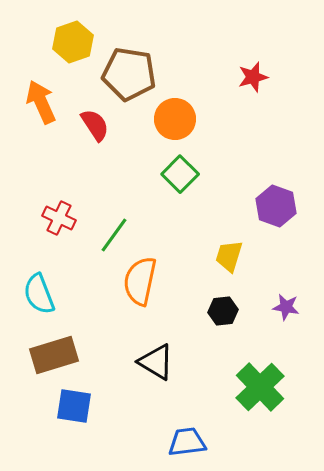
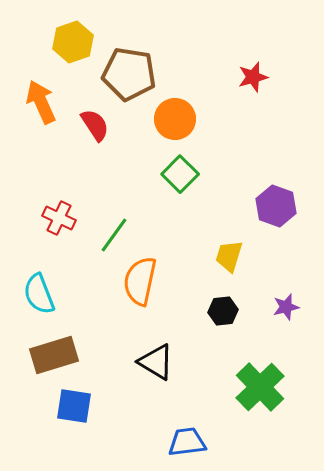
purple star: rotated 24 degrees counterclockwise
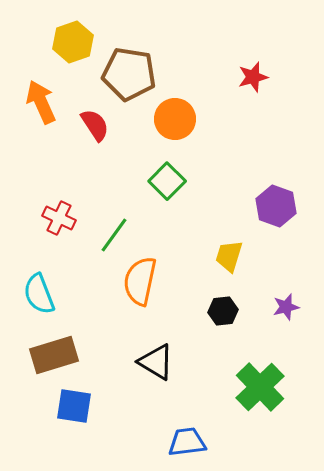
green square: moved 13 px left, 7 px down
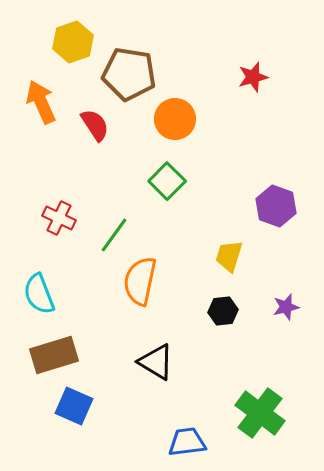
green cross: moved 26 px down; rotated 9 degrees counterclockwise
blue square: rotated 15 degrees clockwise
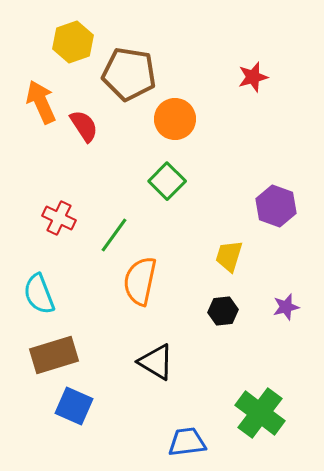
red semicircle: moved 11 px left, 1 px down
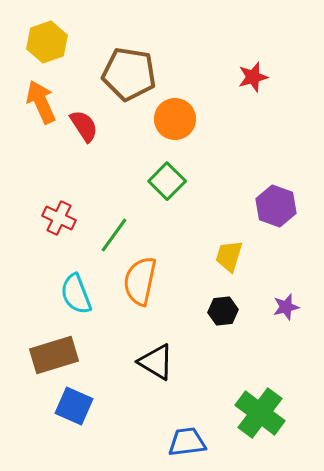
yellow hexagon: moved 26 px left
cyan semicircle: moved 37 px right
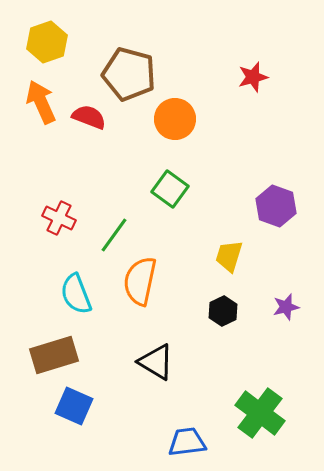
brown pentagon: rotated 6 degrees clockwise
red semicircle: moved 5 px right, 9 px up; rotated 36 degrees counterclockwise
green square: moved 3 px right, 8 px down; rotated 9 degrees counterclockwise
black hexagon: rotated 20 degrees counterclockwise
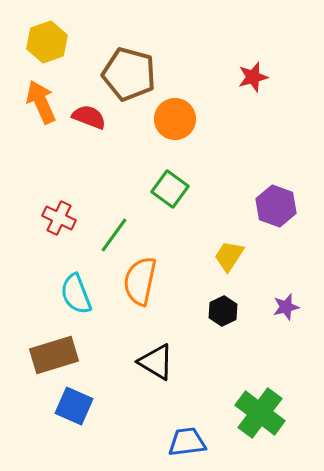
yellow trapezoid: rotated 16 degrees clockwise
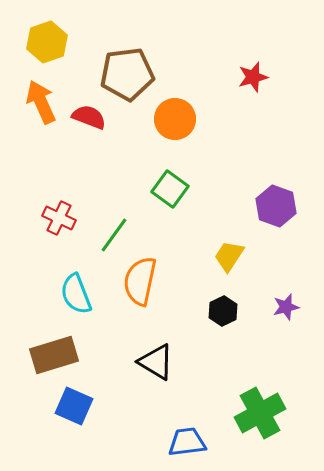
brown pentagon: moved 2 px left; rotated 22 degrees counterclockwise
green cross: rotated 24 degrees clockwise
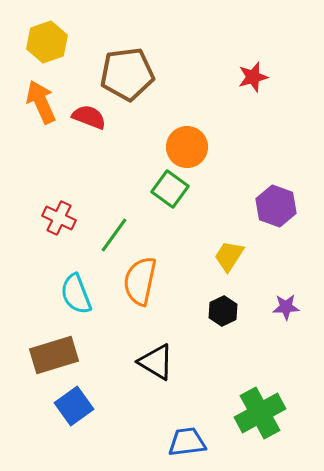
orange circle: moved 12 px right, 28 px down
purple star: rotated 12 degrees clockwise
blue square: rotated 30 degrees clockwise
